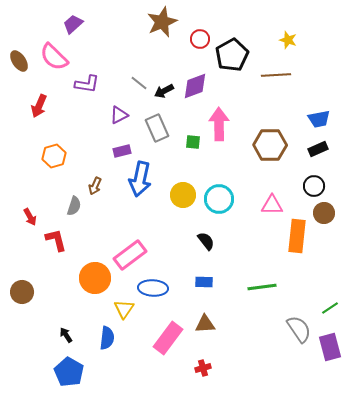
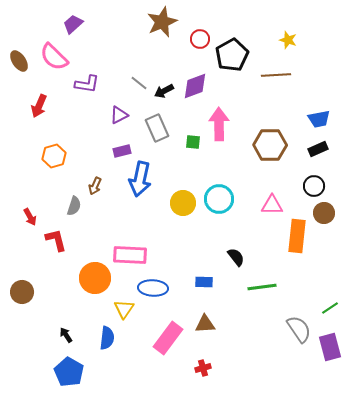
yellow circle at (183, 195): moved 8 px down
black semicircle at (206, 241): moved 30 px right, 16 px down
pink rectangle at (130, 255): rotated 40 degrees clockwise
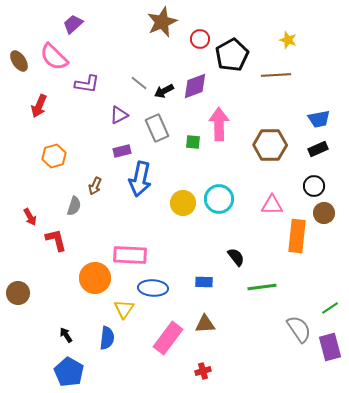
brown circle at (22, 292): moved 4 px left, 1 px down
red cross at (203, 368): moved 3 px down
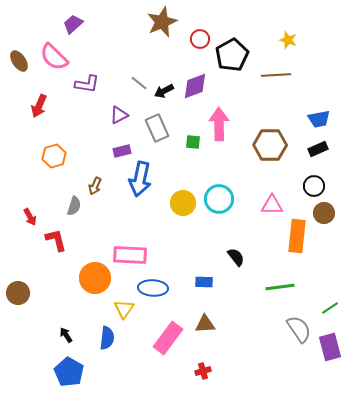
green line at (262, 287): moved 18 px right
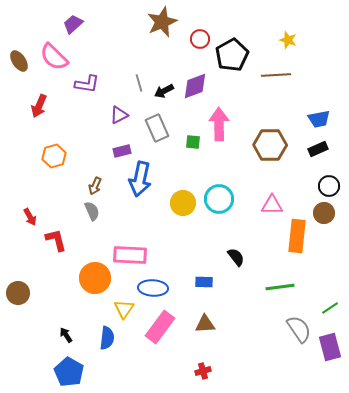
gray line at (139, 83): rotated 36 degrees clockwise
black circle at (314, 186): moved 15 px right
gray semicircle at (74, 206): moved 18 px right, 5 px down; rotated 42 degrees counterclockwise
pink rectangle at (168, 338): moved 8 px left, 11 px up
